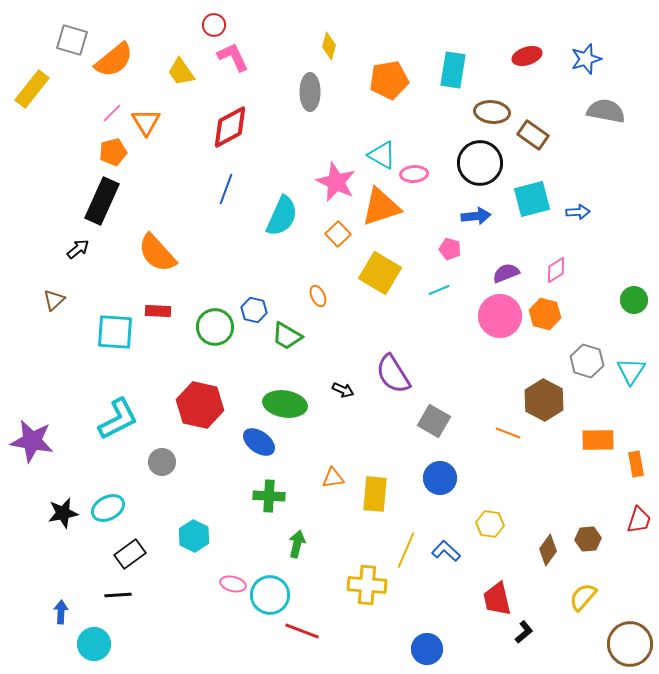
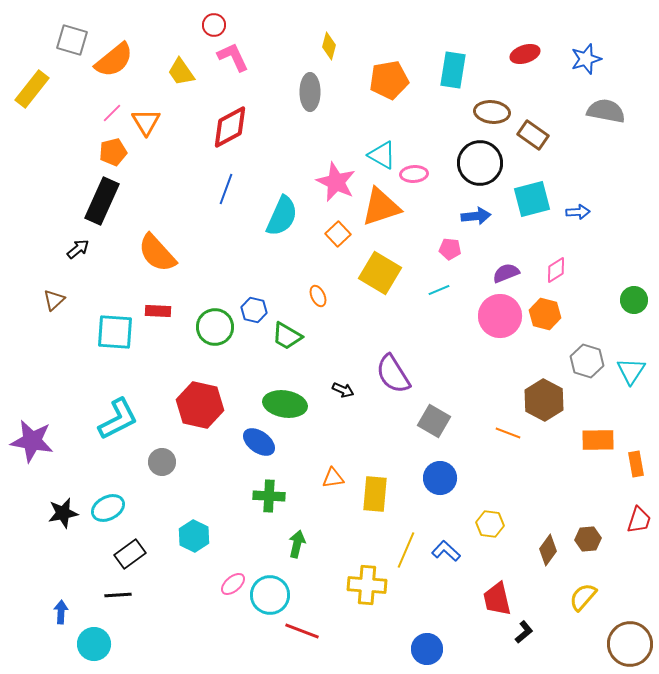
red ellipse at (527, 56): moved 2 px left, 2 px up
pink pentagon at (450, 249): rotated 10 degrees counterclockwise
pink ellipse at (233, 584): rotated 55 degrees counterclockwise
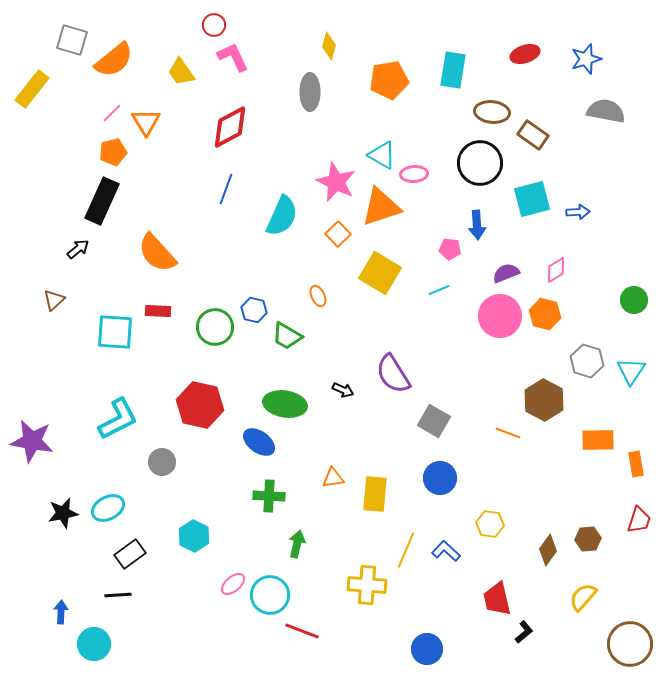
blue arrow at (476, 216): moved 1 px right, 9 px down; rotated 92 degrees clockwise
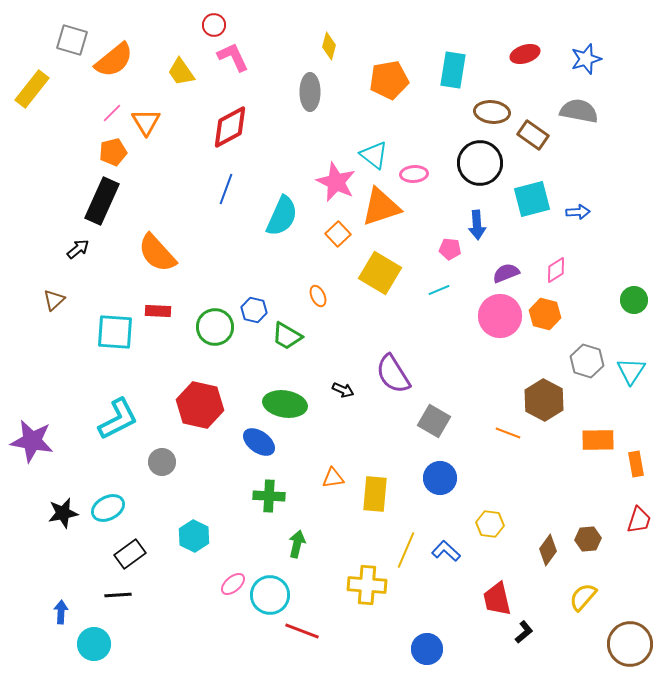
gray semicircle at (606, 111): moved 27 px left
cyan triangle at (382, 155): moved 8 px left; rotated 8 degrees clockwise
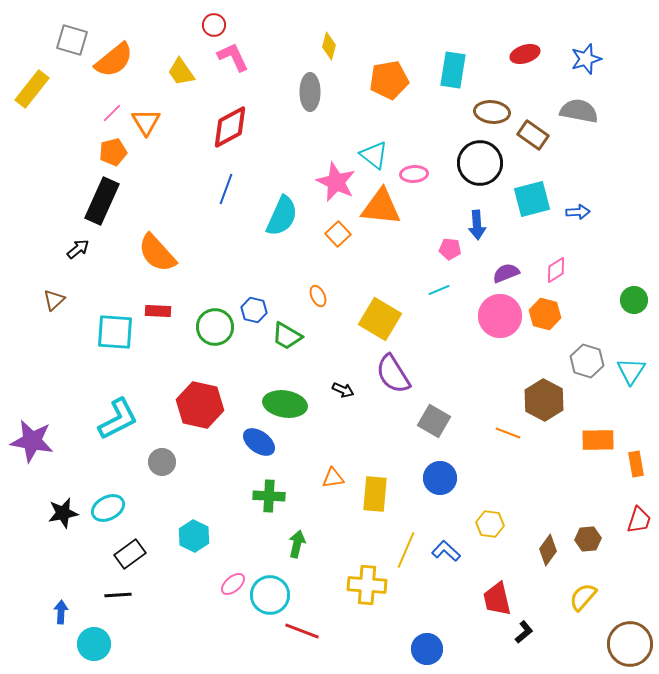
orange triangle at (381, 207): rotated 24 degrees clockwise
yellow square at (380, 273): moved 46 px down
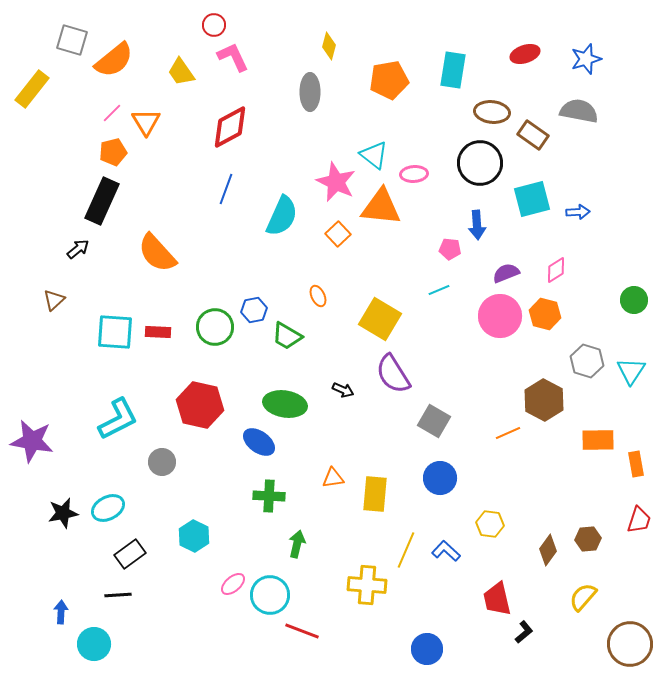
blue hexagon at (254, 310): rotated 25 degrees counterclockwise
red rectangle at (158, 311): moved 21 px down
orange line at (508, 433): rotated 45 degrees counterclockwise
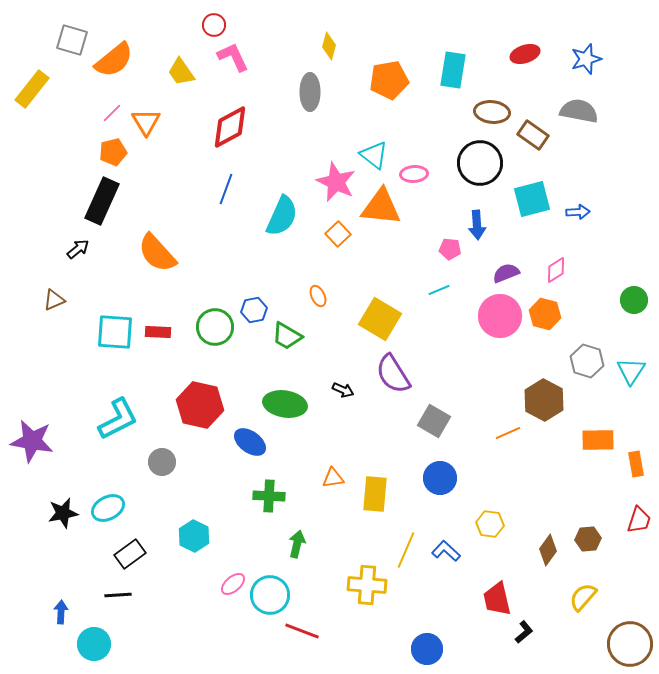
brown triangle at (54, 300): rotated 20 degrees clockwise
blue ellipse at (259, 442): moved 9 px left
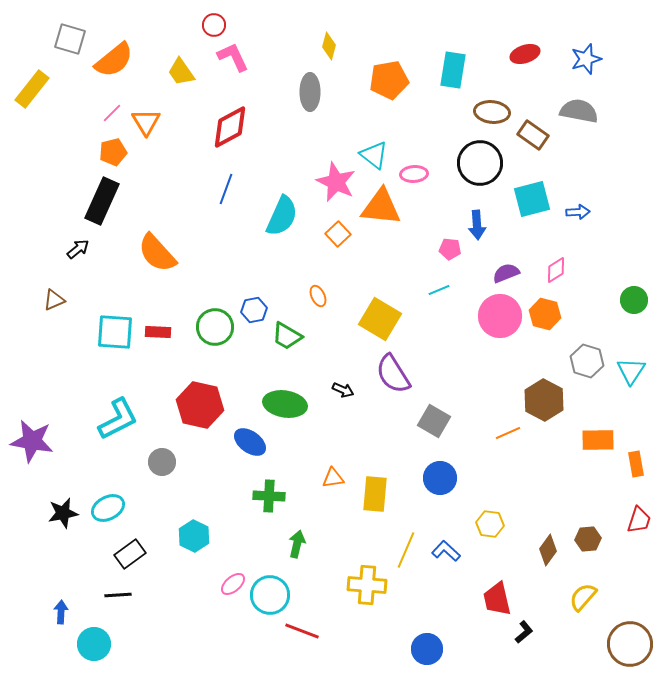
gray square at (72, 40): moved 2 px left, 1 px up
